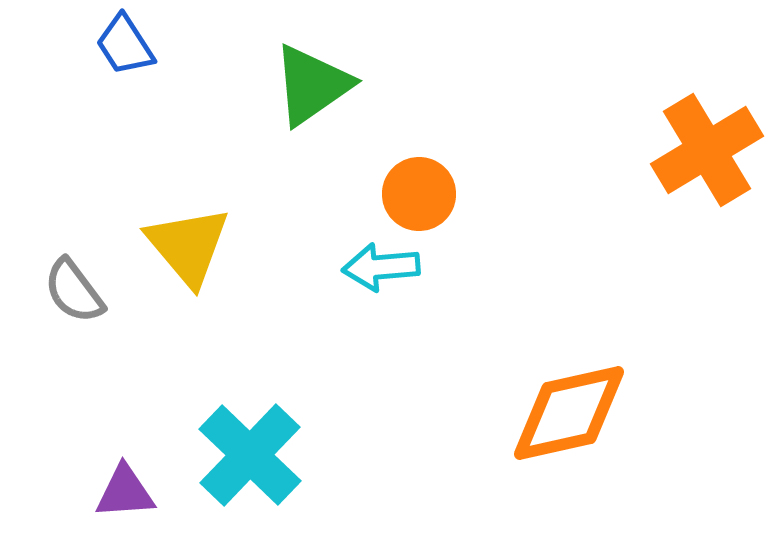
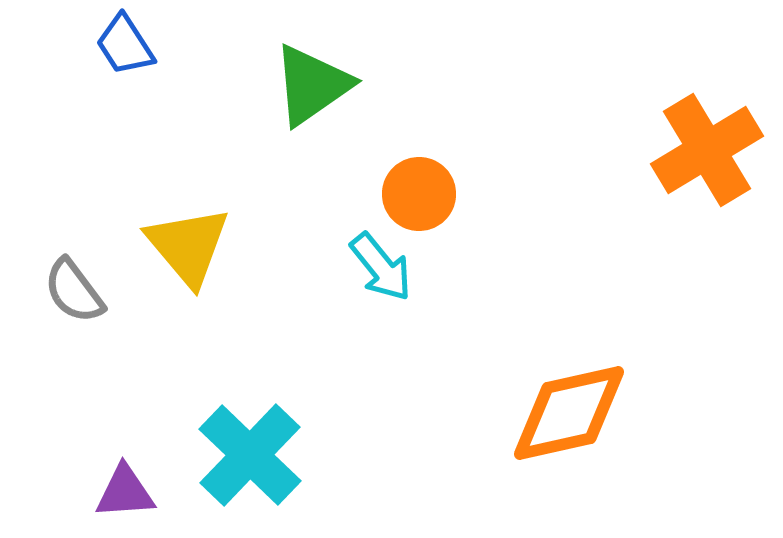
cyan arrow: rotated 124 degrees counterclockwise
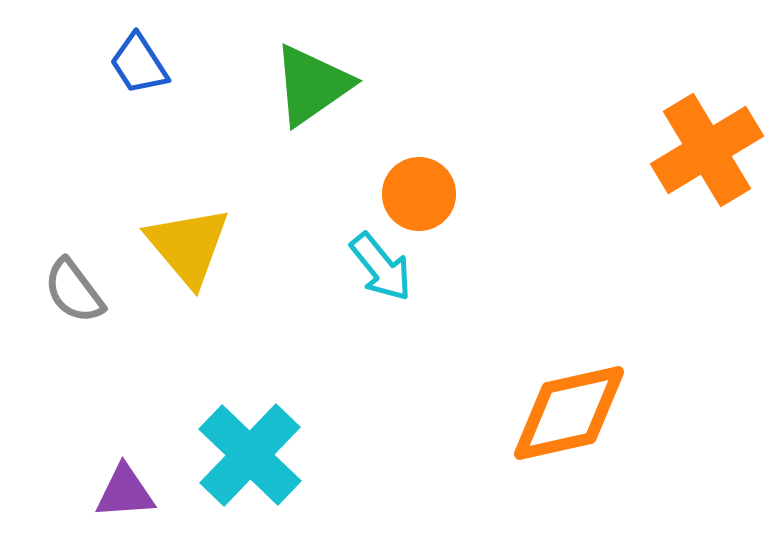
blue trapezoid: moved 14 px right, 19 px down
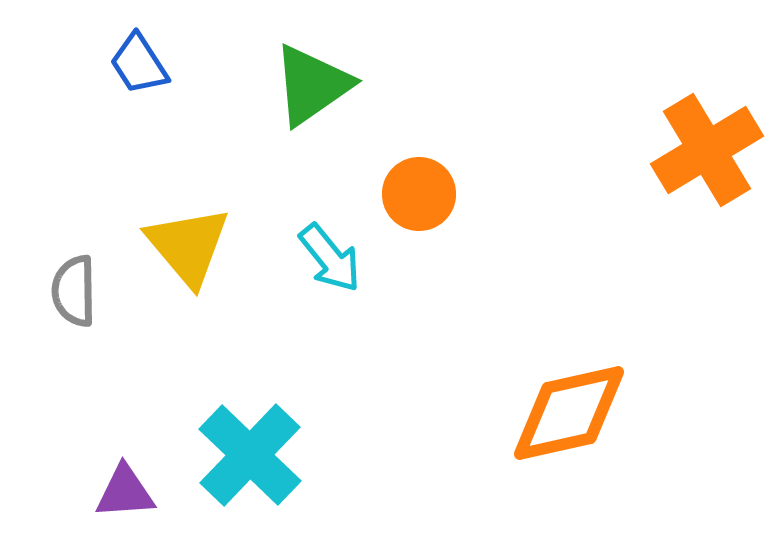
cyan arrow: moved 51 px left, 9 px up
gray semicircle: rotated 36 degrees clockwise
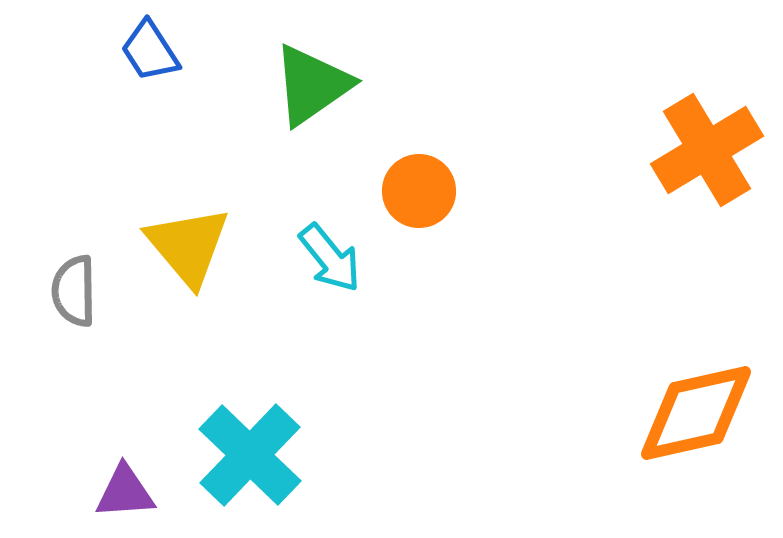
blue trapezoid: moved 11 px right, 13 px up
orange circle: moved 3 px up
orange diamond: moved 127 px right
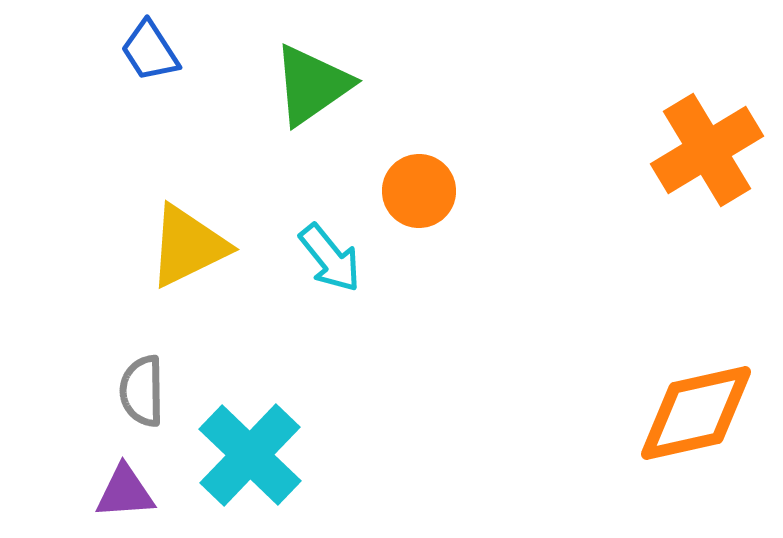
yellow triangle: rotated 44 degrees clockwise
gray semicircle: moved 68 px right, 100 px down
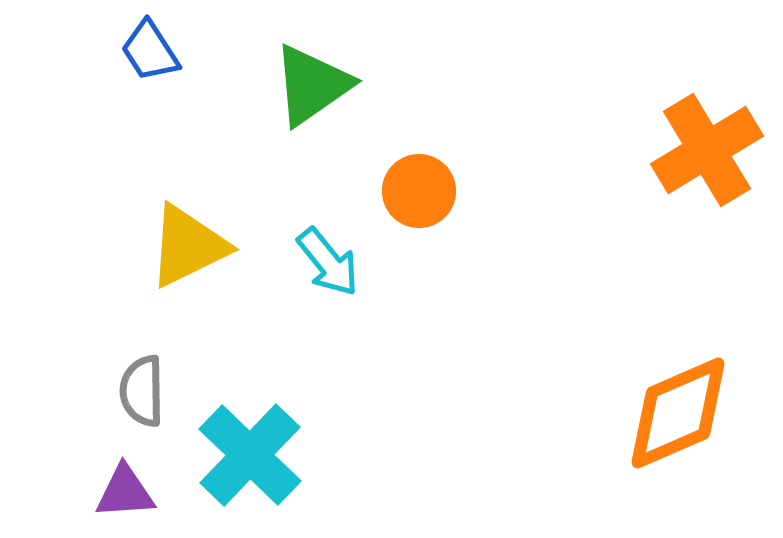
cyan arrow: moved 2 px left, 4 px down
orange diamond: moved 18 px left; rotated 11 degrees counterclockwise
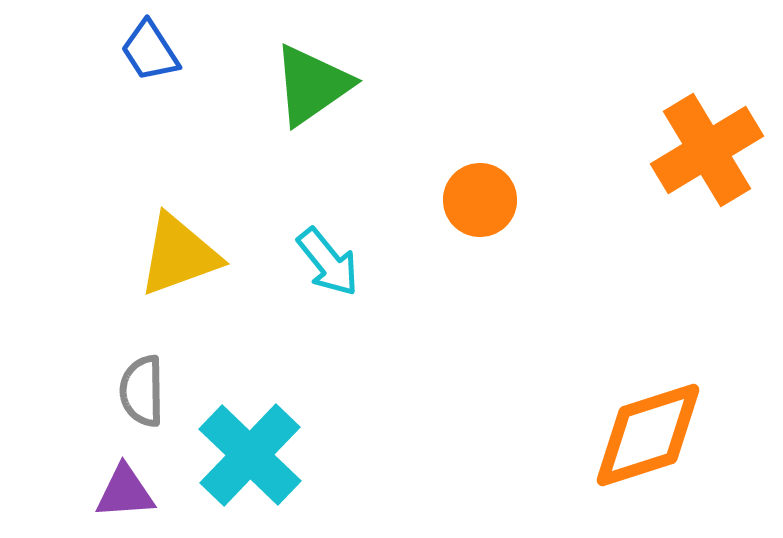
orange circle: moved 61 px right, 9 px down
yellow triangle: moved 9 px left, 9 px down; rotated 6 degrees clockwise
orange diamond: moved 30 px left, 22 px down; rotated 6 degrees clockwise
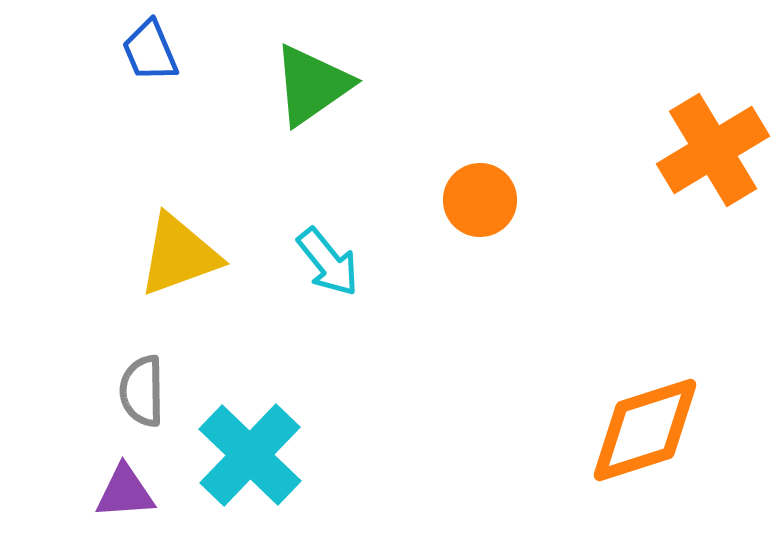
blue trapezoid: rotated 10 degrees clockwise
orange cross: moved 6 px right
orange diamond: moved 3 px left, 5 px up
